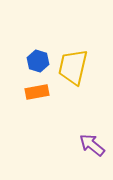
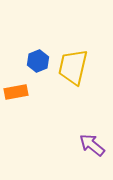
blue hexagon: rotated 20 degrees clockwise
orange rectangle: moved 21 px left
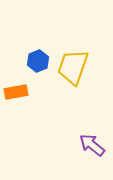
yellow trapezoid: rotated 6 degrees clockwise
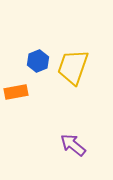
purple arrow: moved 19 px left
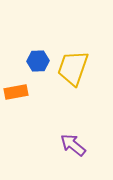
blue hexagon: rotated 20 degrees clockwise
yellow trapezoid: moved 1 px down
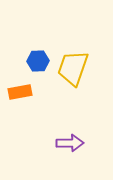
orange rectangle: moved 4 px right
purple arrow: moved 3 px left, 2 px up; rotated 140 degrees clockwise
